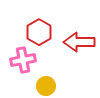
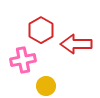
red hexagon: moved 2 px right, 2 px up
red arrow: moved 3 px left, 2 px down
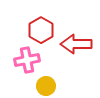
pink cross: moved 4 px right
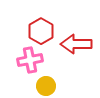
red hexagon: moved 1 px down
pink cross: moved 3 px right
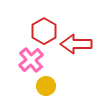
red hexagon: moved 3 px right
pink cross: moved 1 px right; rotated 30 degrees counterclockwise
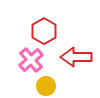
red arrow: moved 13 px down
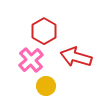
red arrow: rotated 16 degrees clockwise
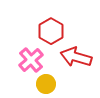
red hexagon: moved 7 px right
yellow circle: moved 2 px up
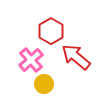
red arrow: rotated 24 degrees clockwise
yellow circle: moved 2 px left
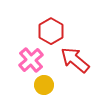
red arrow: moved 1 px left, 3 px down
yellow circle: moved 1 px down
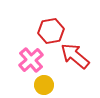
red hexagon: rotated 20 degrees clockwise
red arrow: moved 4 px up
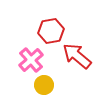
red arrow: moved 2 px right
